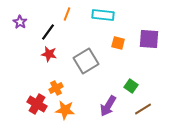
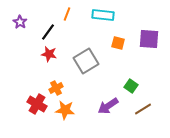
purple arrow: rotated 25 degrees clockwise
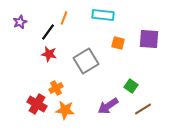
orange line: moved 3 px left, 4 px down
purple star: rotated 16 degrees clockwise
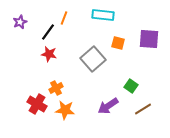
gray square: moved 7 px right, 2 px up; rotated 10 degrees counterclockwise
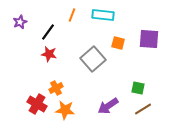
orange line: moved 8 px right, 3 px up
green square: moved 7 px right, 2 px down; rotated 24 degrees counterclockwise
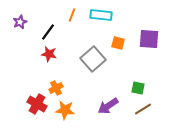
cyan rectangle: moved 2 px left
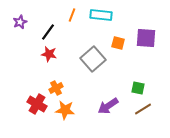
purple square: moved 3 px left, 1 px up
